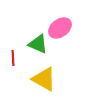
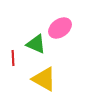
green triangle: moved 2 px left
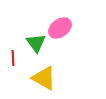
green triangle: moved 1 px up; rotated 30 degrees clockwise
yellow triangle: moved 1 px up
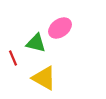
green triangle: rotated 40 degrees counterclockwise
red line: rotated 21 degrees counterclockwise
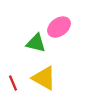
pink ellipse: moved 1 px left, 1 px up
red line: moved 25 px down
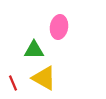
pink ellipse: rotated 45 degrees counterclockwise
green triangle: moved 2 px left, 7 px down; rotated 15 degrees counterclockwise
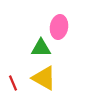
green triangle: moved 7 px right, 2 px up
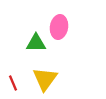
green triangle: moved 5 px left, 5 px up
yellow triangle: moved 1 px right, 1 px down; rotated 36 degrees clockwise
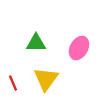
pink ellipse: moved 20 px right, 21 px down; rotated 20 degrees clockwise
yellow triangle: moved 1 px right
